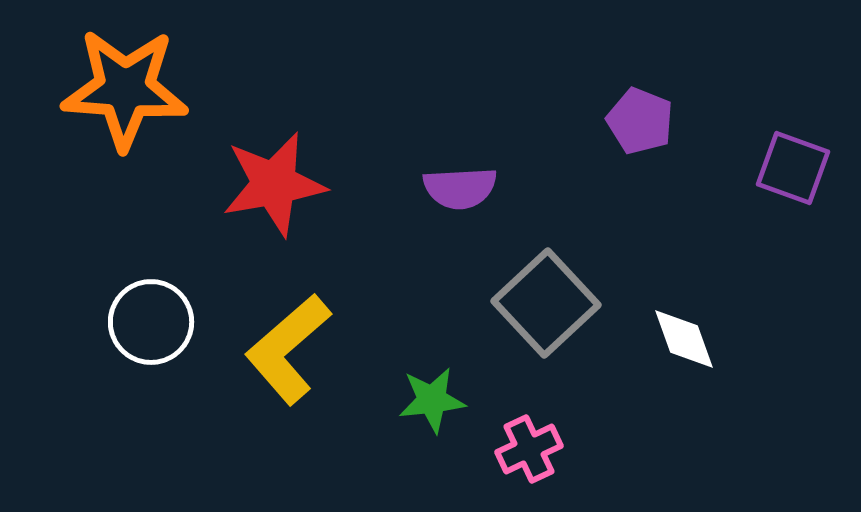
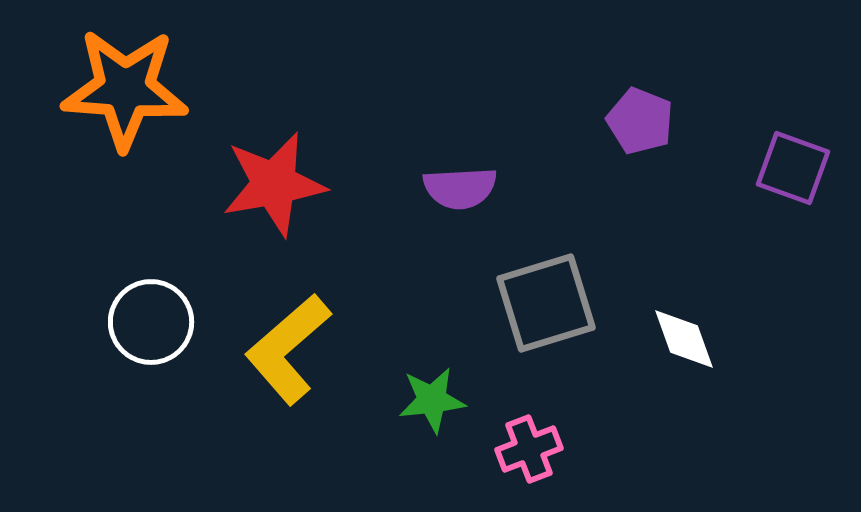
gray square: rotated 26 degrees clockwise
pink cross: rotated 4 degrees clockwise
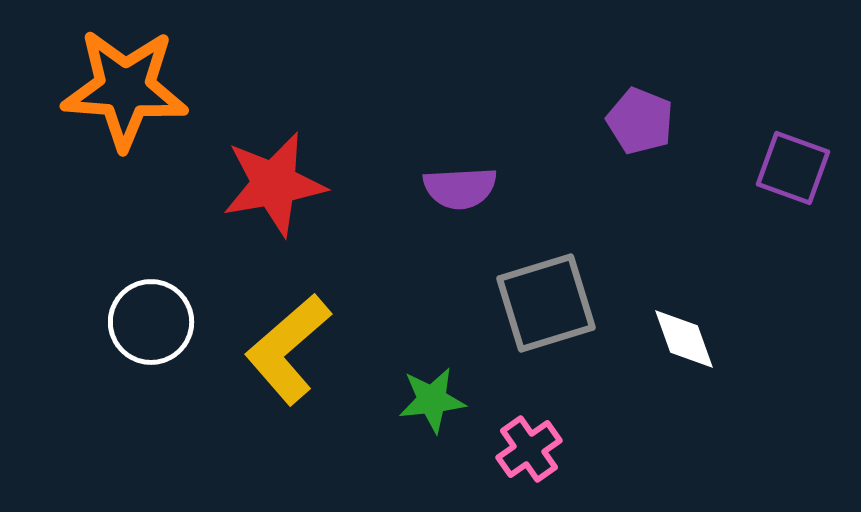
pink cross: rotated 14 degrees counterclockwise
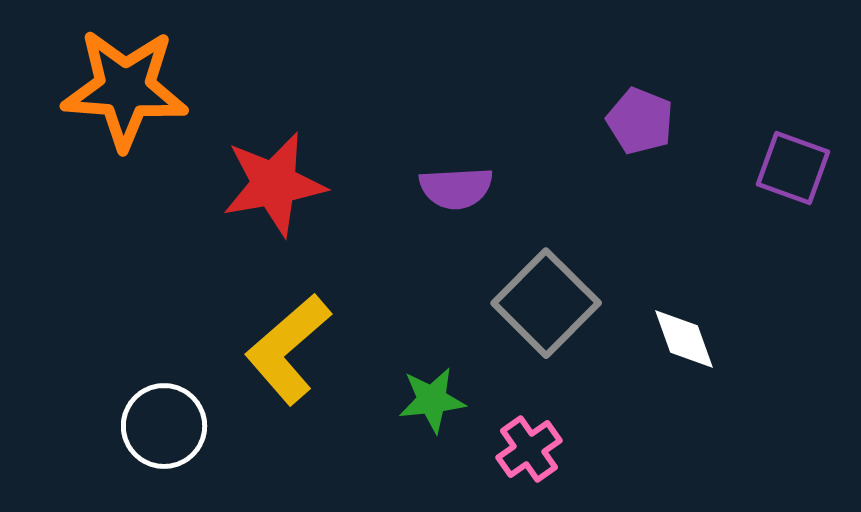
purple semicircle: moved 4 px left
gray square: rotated 28 degrees counterclockwise
white circle: moved 13 px right, 104 px down
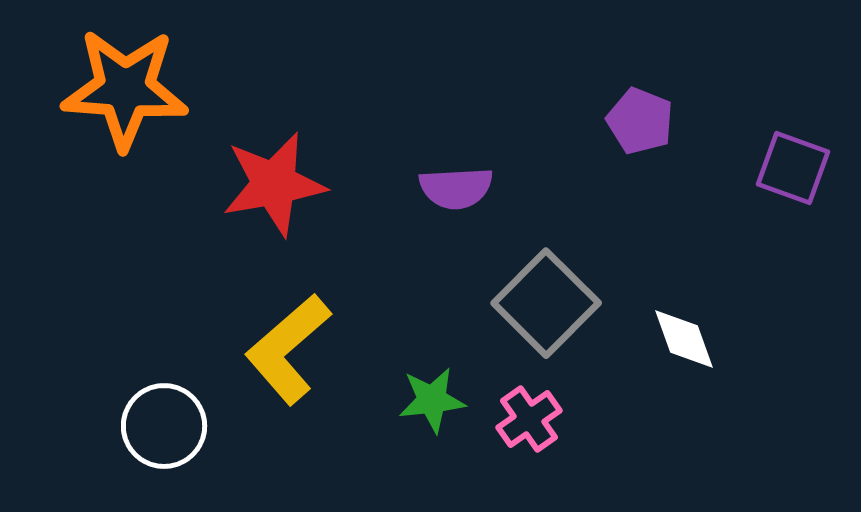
pink cross: moved 30 px up
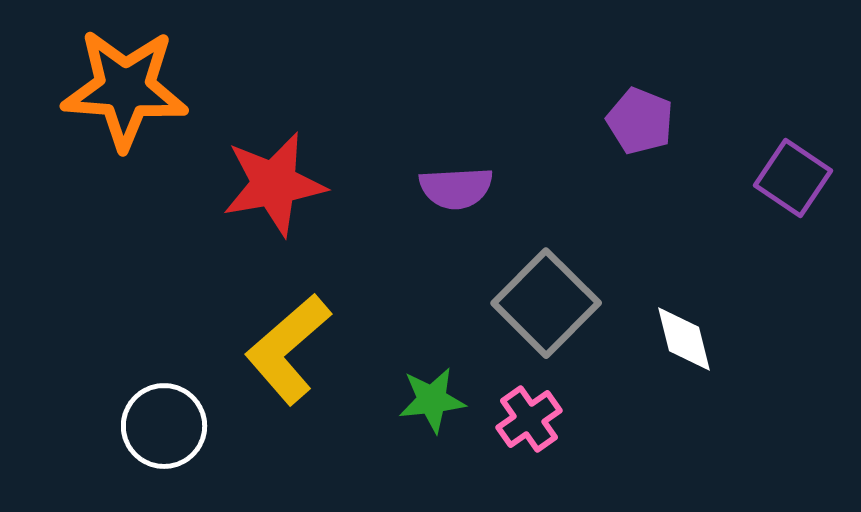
purple square: moved 10 px down; rotated 14 degrees clockwise
white diamond: rotated 6 degrees clockwise
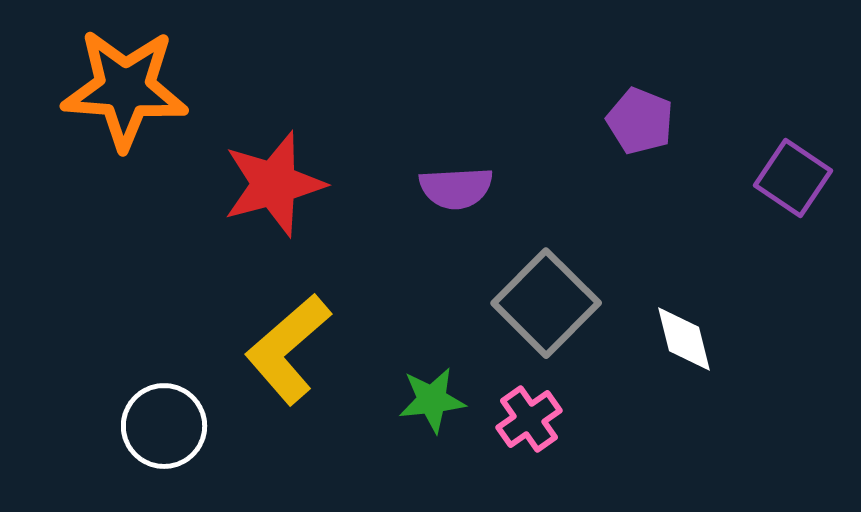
red star: rotated 5 degrees counterclockwise
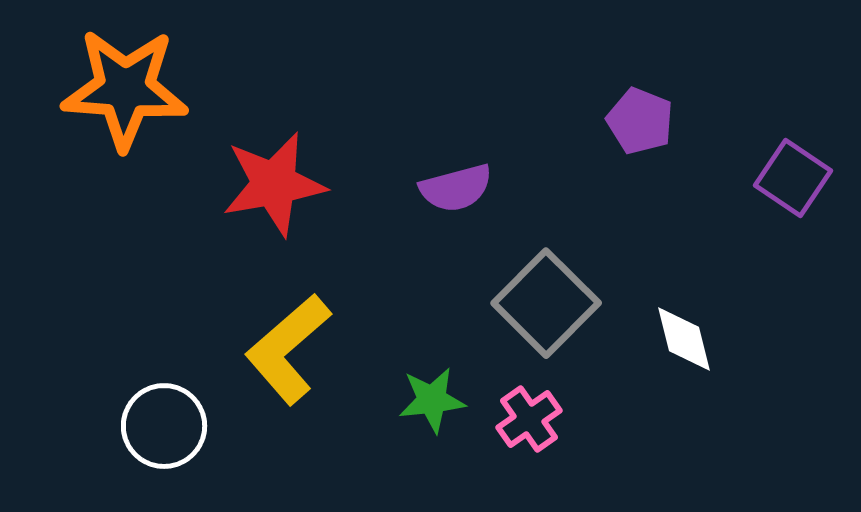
red star: rotated 5 degrees clockwise
purple semicircle: rotated 12 degrees counterclockwise
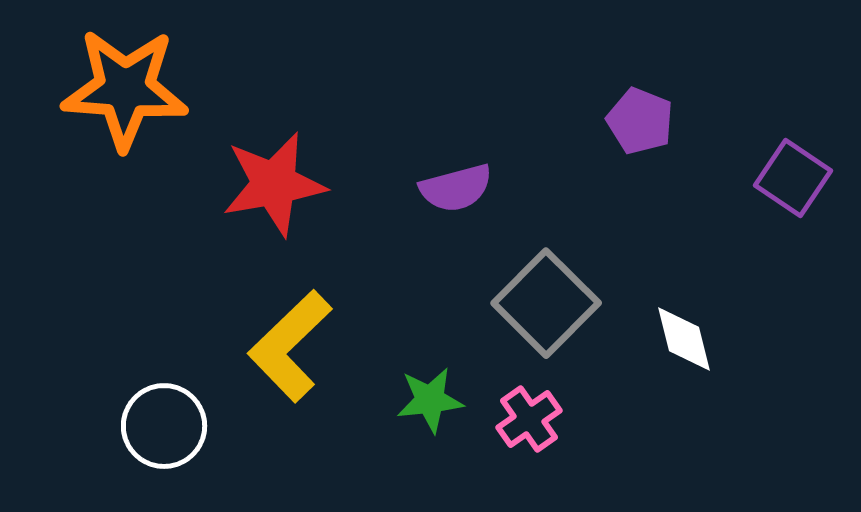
yellow L-shape: moved 2 px right, 3 px up; rotated 3 degrees counterclockwise
green star: moved 2 px left
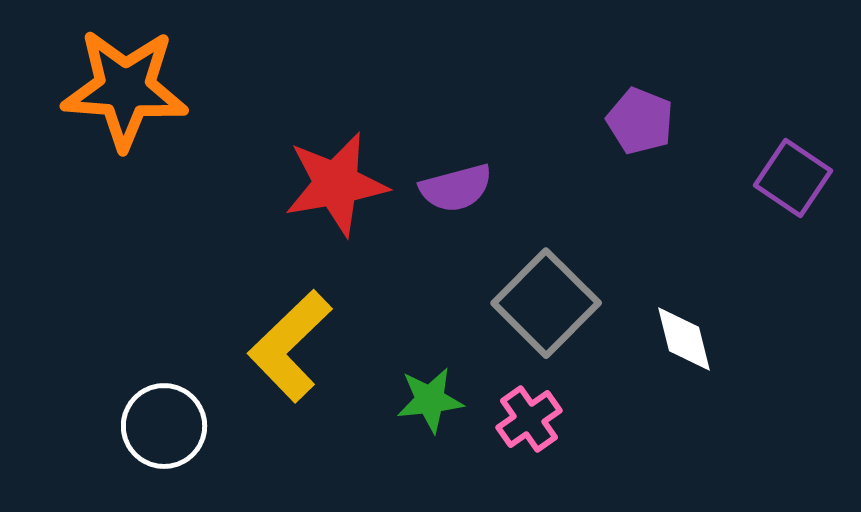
red star: moved 62 px right
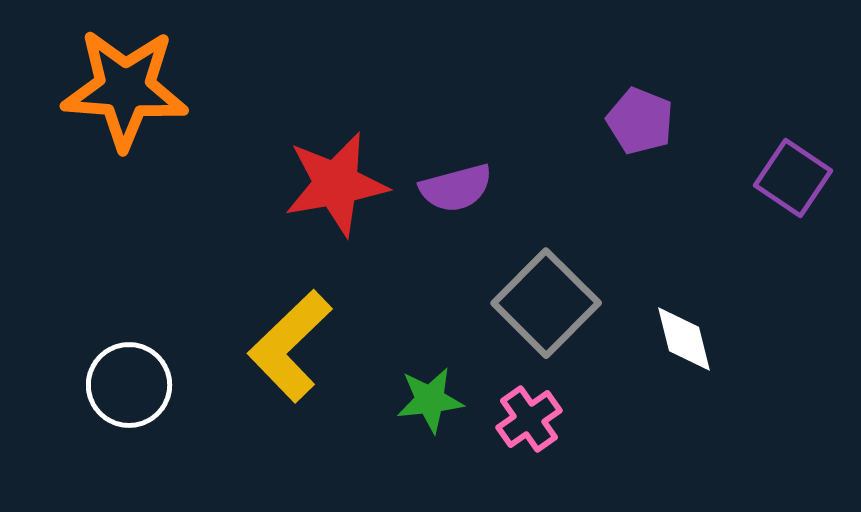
white circle: moved 35 px left, 41 px up
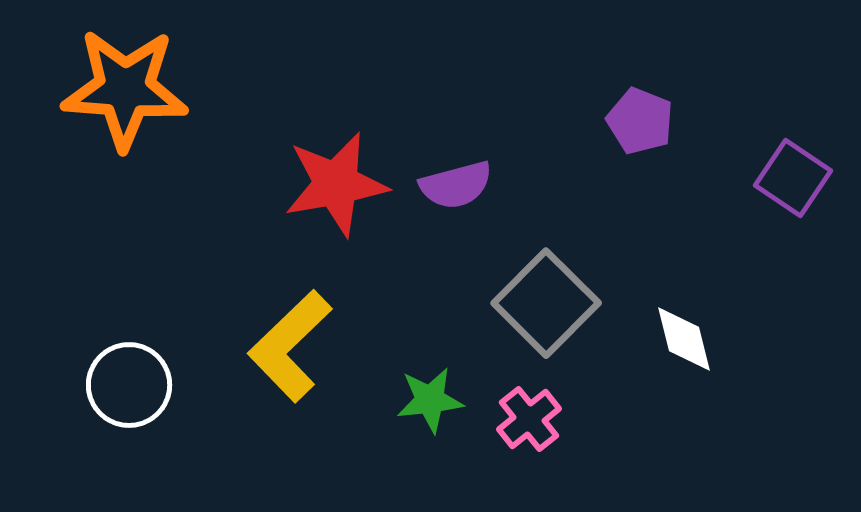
purple semicircle: moved 3 px up
pink cross: rotated 4 degrees counterclockwise
